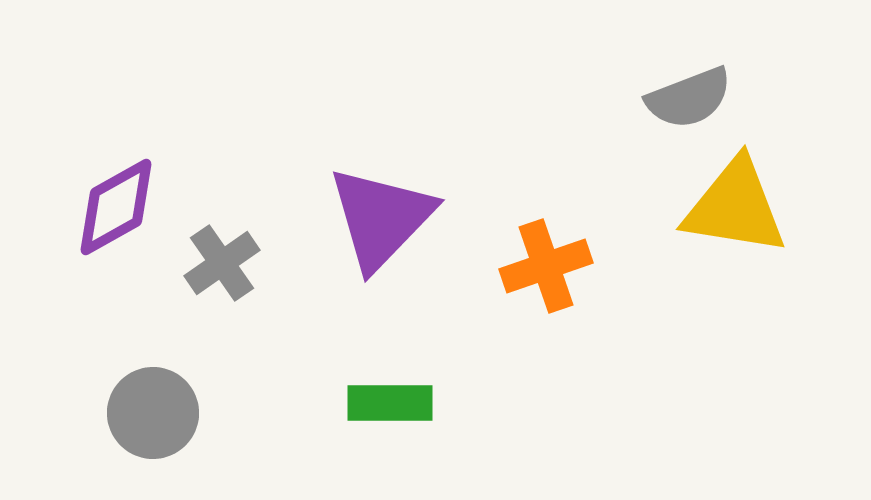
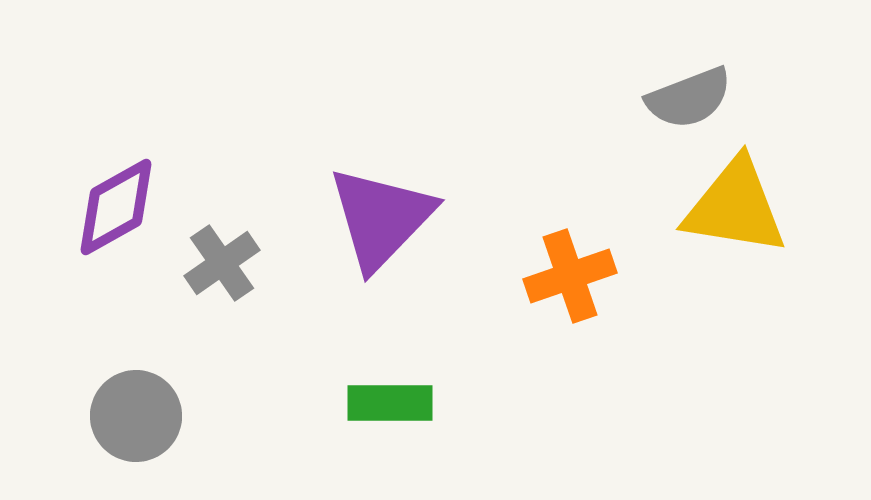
orange cross: moved 24 px right, 10 px down
gray circle: moved 17 px left, 3 px down
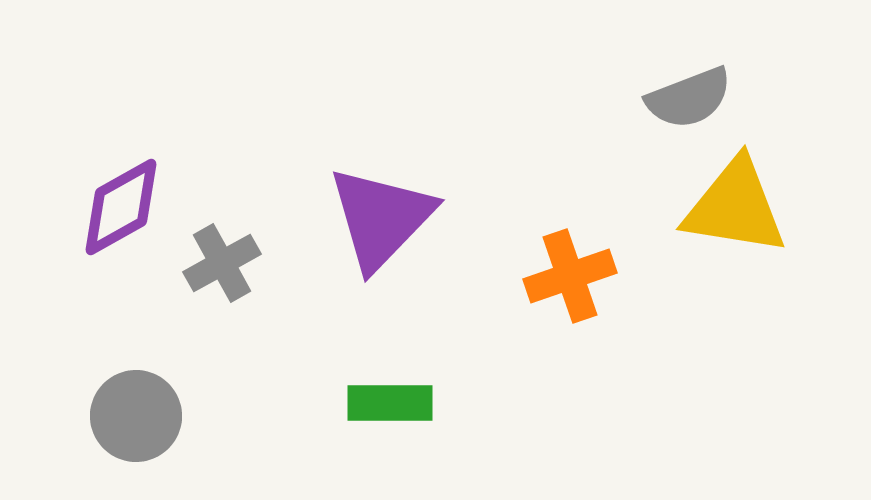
purple diamond: moved 5 px right
gray cross: rotated 6 degrees clockwise
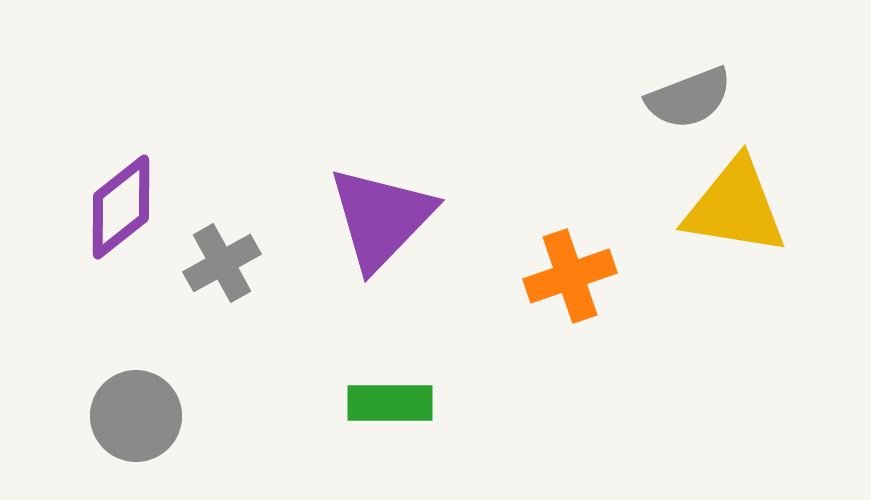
purple diamond: rotated 9 degrees counterclockwise
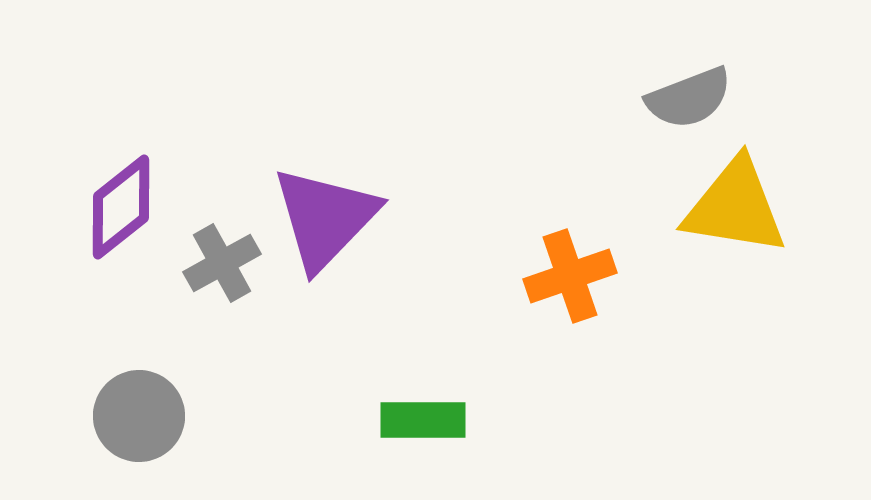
purple triangle: moved 56 px left
green rectangle: moved 33 px right, 17 px down
gray circle: moved 3 px right
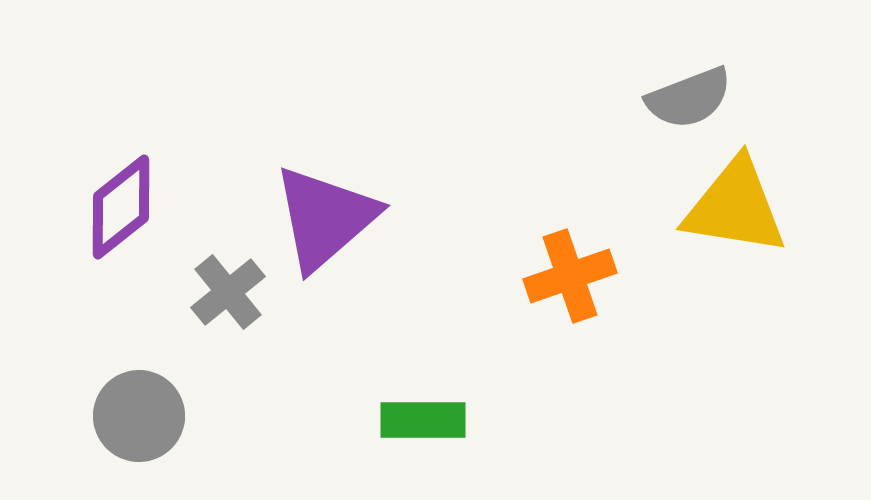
purple triangle: rotated 5 degrees clockwise
gray cross: moved 6 px right, 29 px down; rotated 10 degrees counterclockwise
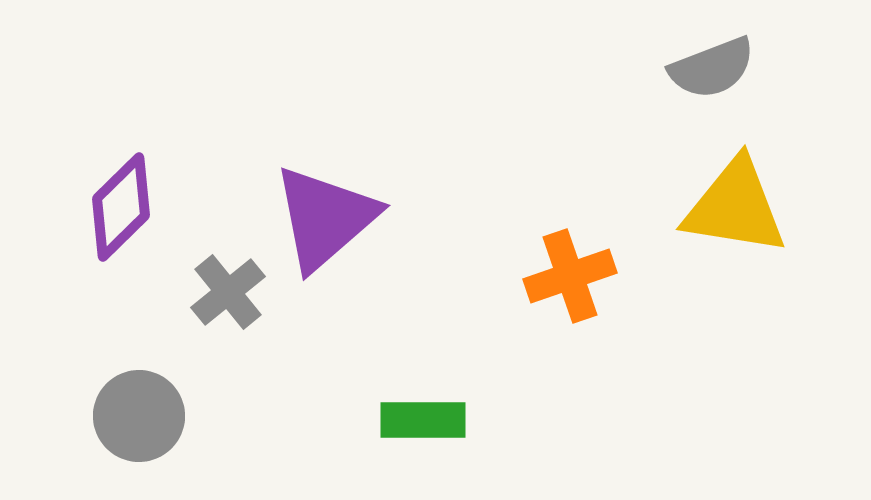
gray semicircle: moved 23 px right, 30 px up
purple diamond: rotated 6 degrees counterclockwise
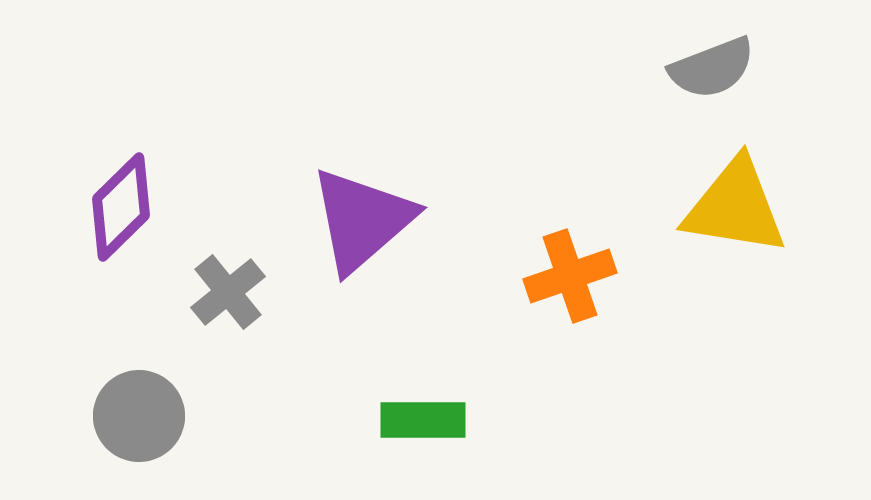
purple triangle: moved 37 px right, 2 px down
